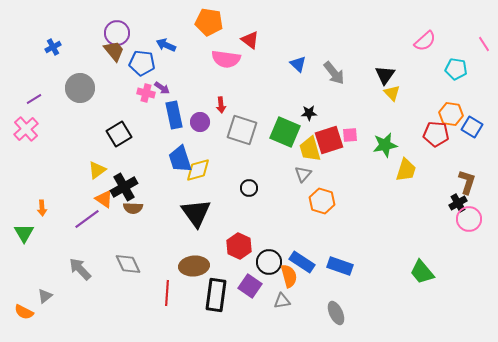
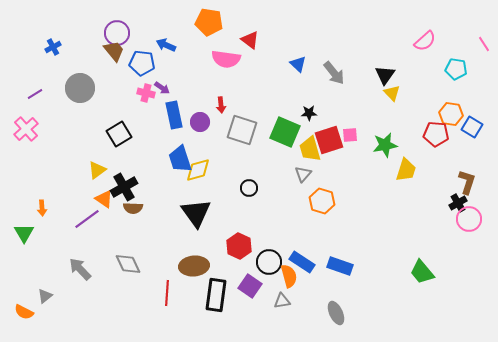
purple line at (34, 99): moved 1 px right, 5 px up
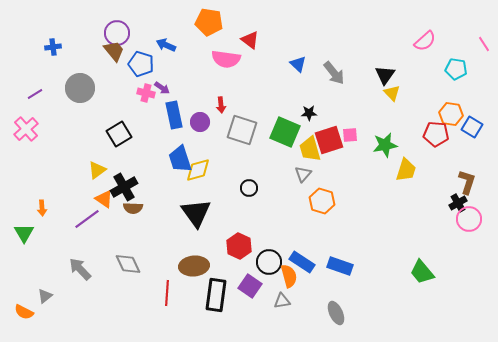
blue cross at (53, 47): rotated 21 degrees clockwise
blue pentagon at (142, 63): moved 1 px left, 1 px down; rotated 10 degrees clockwise
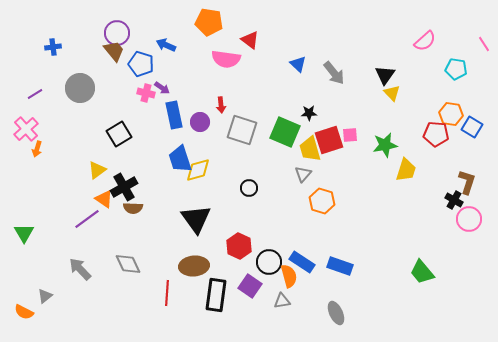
black cross at (458, 203): moved 4 px left, 3 px up; rotated 30 degrees counterclockwise
orange arrow at (42, 208): moved 5 px left, 59 px up; rotated 21 degrees clockwise
black triangle at (196, 213): moved 6 px down
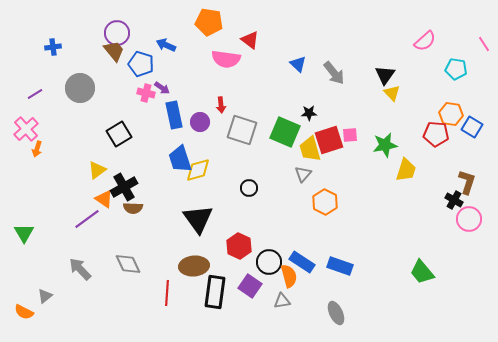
orange hexagon at (322, 201): moved 3 px right, 1 px down; rotated 10 degrees clockwise
black triangle at (196, 219): moved 2 px right
black rectangle at (216, 295): moved 1 px left, 3 px up
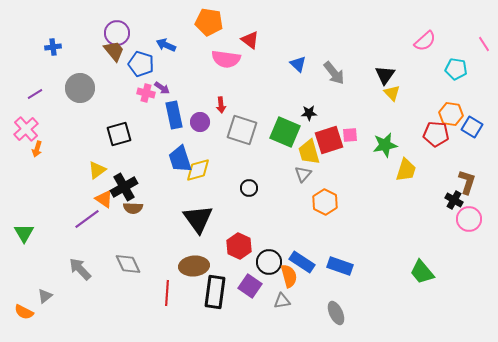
black square at (119, 134): rotated 15 degrees clockwise
yellow trapezoid at (310, 149): moved 1 px left, 3 px down
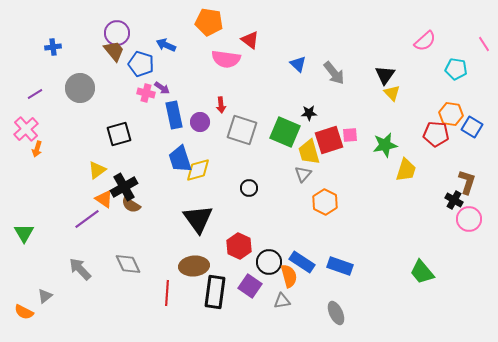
brown semicircle at (133, 208): moved 2 px left, 3 px up; rotated 30 degrees clockwise
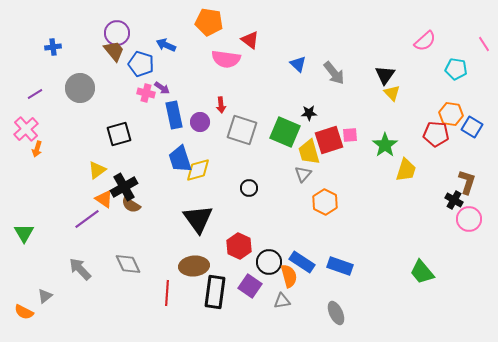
green star at (385, 145): rotated 25 degrees counterclockwise
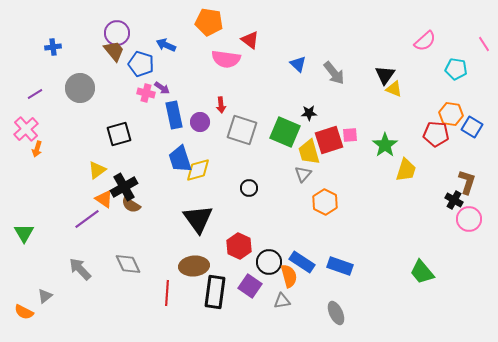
yellow triangle at (392, 93): moved 2 px right, 4 px up; rotated 24 degrees counterclockwise
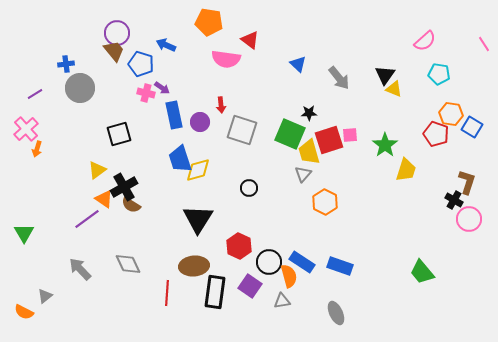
blue cross at (53, 47): moved 13 px right, 17 px down
cyan pentagon at (456, 69): moved 17 px left, 5 px down
gray arrow at (334, 73): moved 5 px right, 5 px down
green square at (285, 132): moved 5 px right, 2 px down
red pentagon at (436, 134): rotated 15 degrees clockwise
black triangle at (198, 219): rotated 8 degrees clockwise
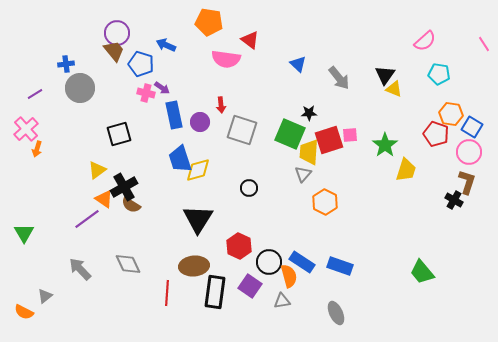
yellow trapezoid at (309, 152): rotated 20 degrees clockwise
pink circle at (469, 219): moved 67 px up
